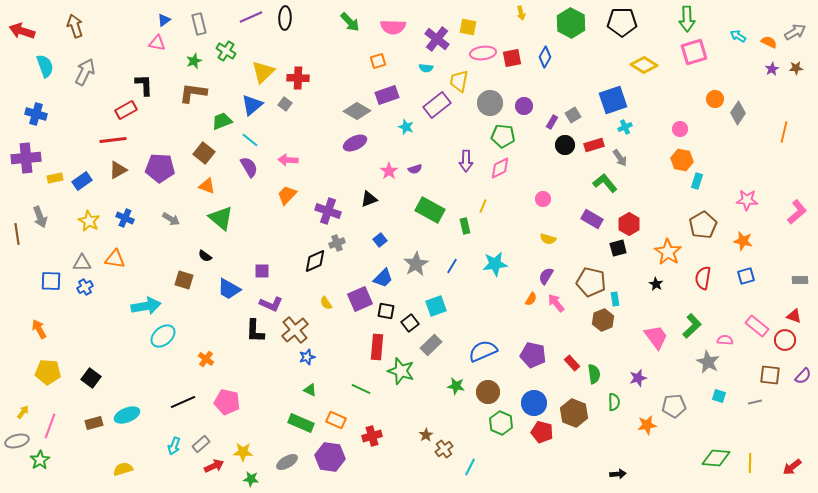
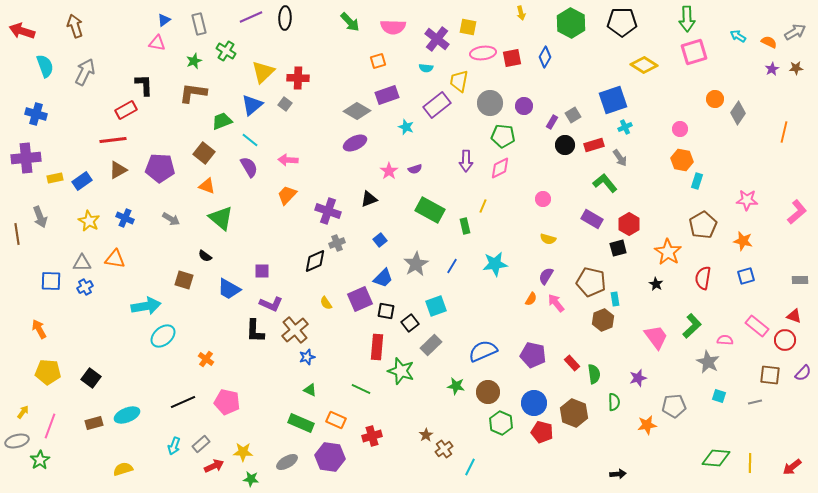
purple semicircle at (803, 376): moved 3 px up
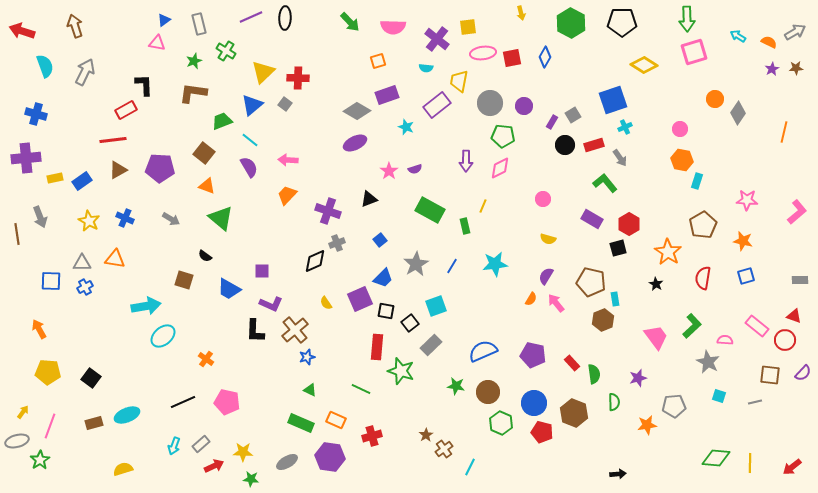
yellow square at (468, 27): rotated 18 degrees counterclockwise
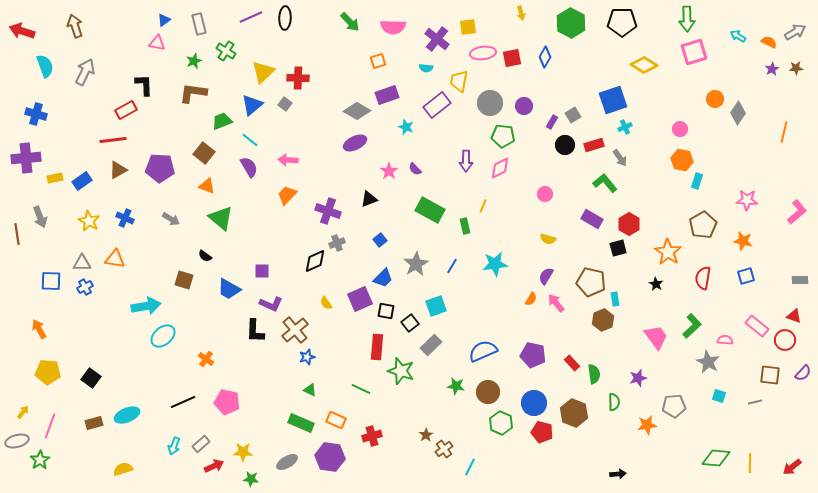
purple semicircle at (415, 169): rotated 64 degrees clockwise
pink circle at (543, 199): moved 2 px right, 5 px up
